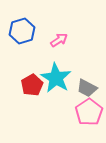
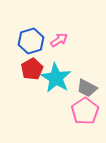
blue hexagon: moved 9 px right, 10 px down
red pentagon: moved 16 px up
pink pentagon: moved 4 px left, 1 px up
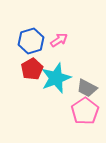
cyan star: rotated 20 degrees clockwise
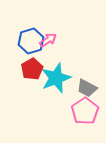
pink arrow: moved 11 px left
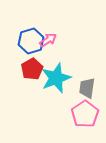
gray trapezoid: rotated 70 degrees clockwise
pink pentagon: moved 3 px down
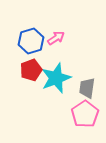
pink arrow: moved 8 px right, 2 px up
red pentagon: moved 1 px left, 1 px down; rotated 10 degrees clockwise
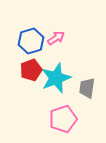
pink pentagon: moved 22 px left, 5 px down; rotated 16 degrees clockwise
